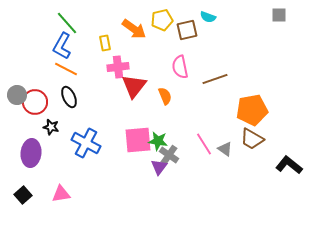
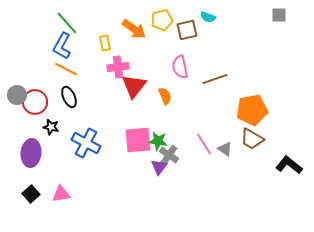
black square: moved 8 px right, 1 px up
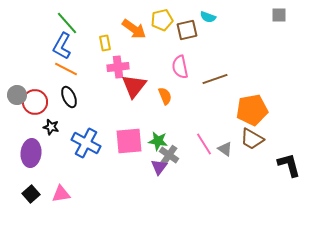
pink square: moved 9 px left, 1 px down
black L-shape: rotated 36 degrees clockwise
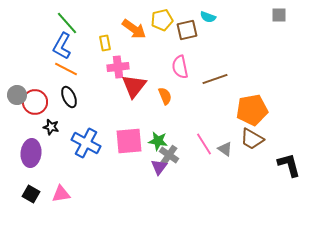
black square: rotated 18 degrees counterclockwise
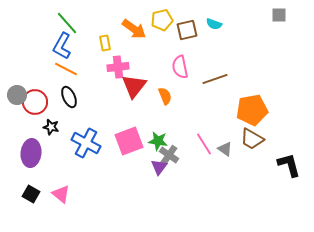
cyan semicircle: moved 6 px right, 7 px down
pink square: rotated 16 degrees counterclockwise
pink triangle: rotated 48 degrees clockwise
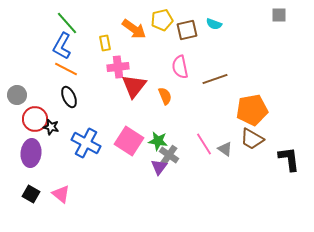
red circle: moved 17 px down
pink square: rotated 36 degrees counterclockwise
black L-shape: moved 6 px up; rotated 8 degrees clockwise
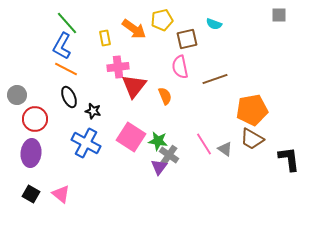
brown square: moved 9 px down
yellow rectangle: moved 5 px up
black star: moved 42 px right, 16 px up
pink square: moved 2 px right, 4 px up
